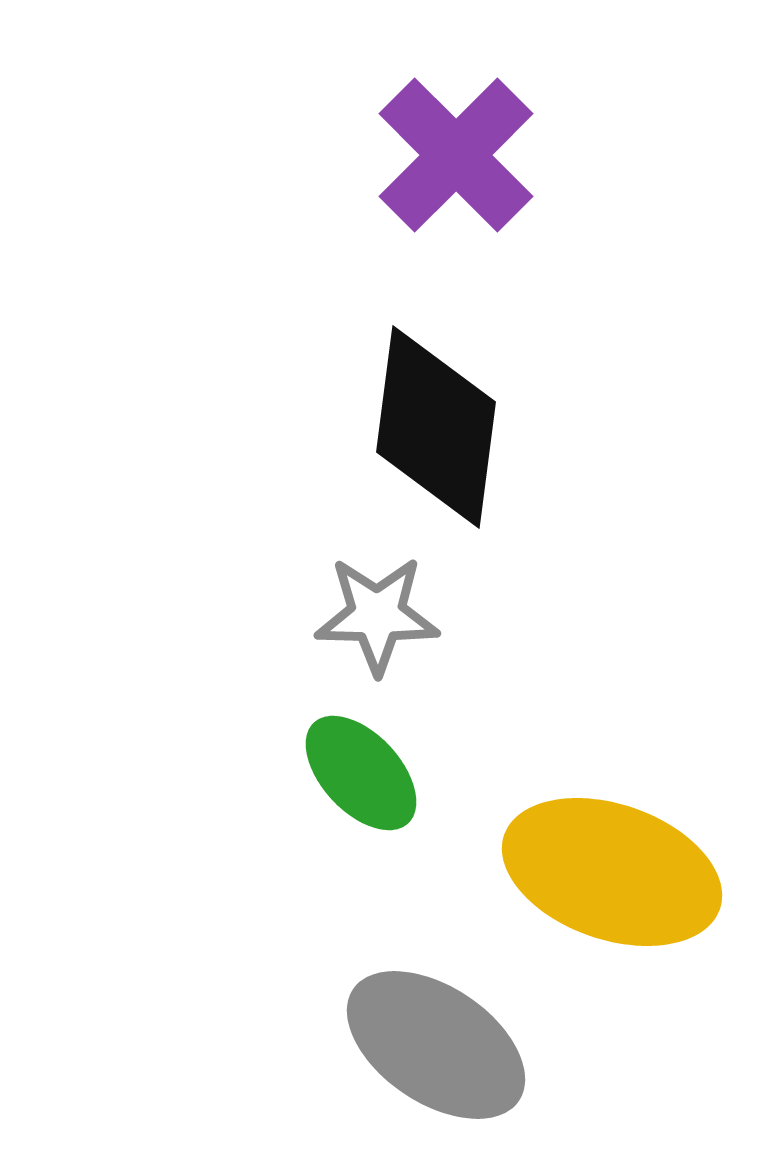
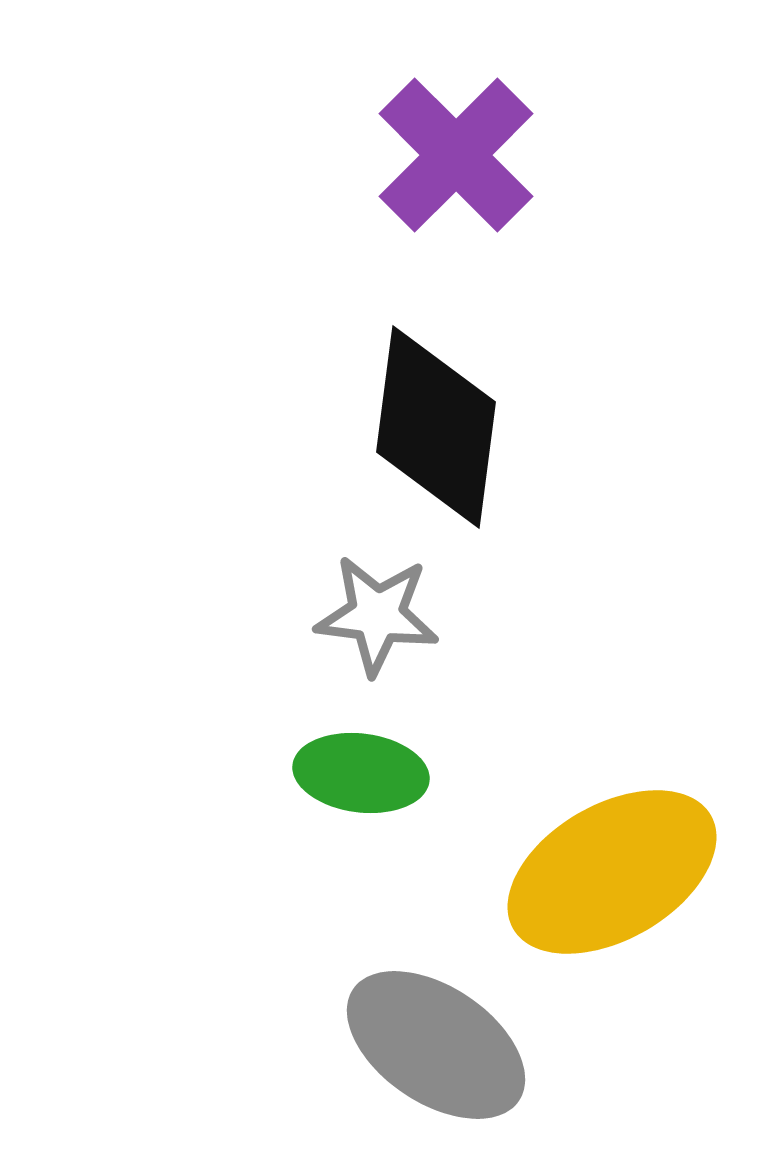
gray star: rotated 6 degrees clockwise
green ellipse: rotated 40 degrees counterclockwise
yellow ellipse: rotated 49 degrees counterclockwise
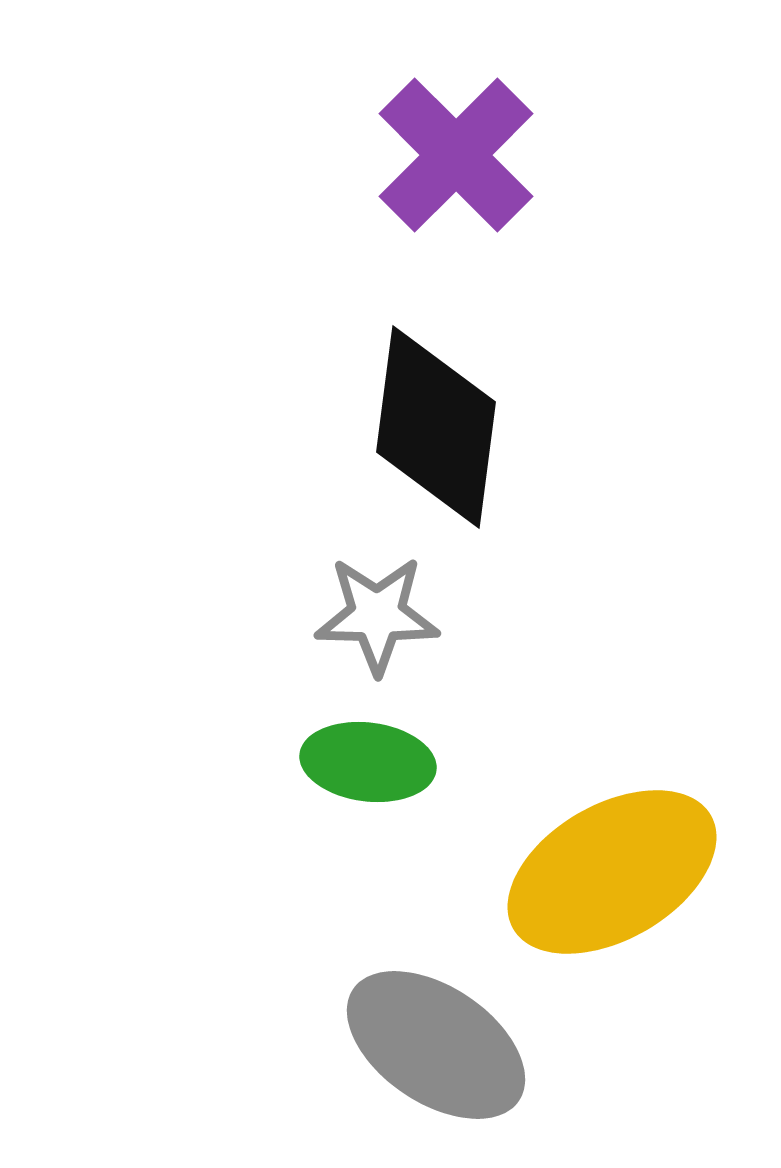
gray star: rotated 6 degrees counterclockwise
green ellipse: moved 7 px right, 11 px up
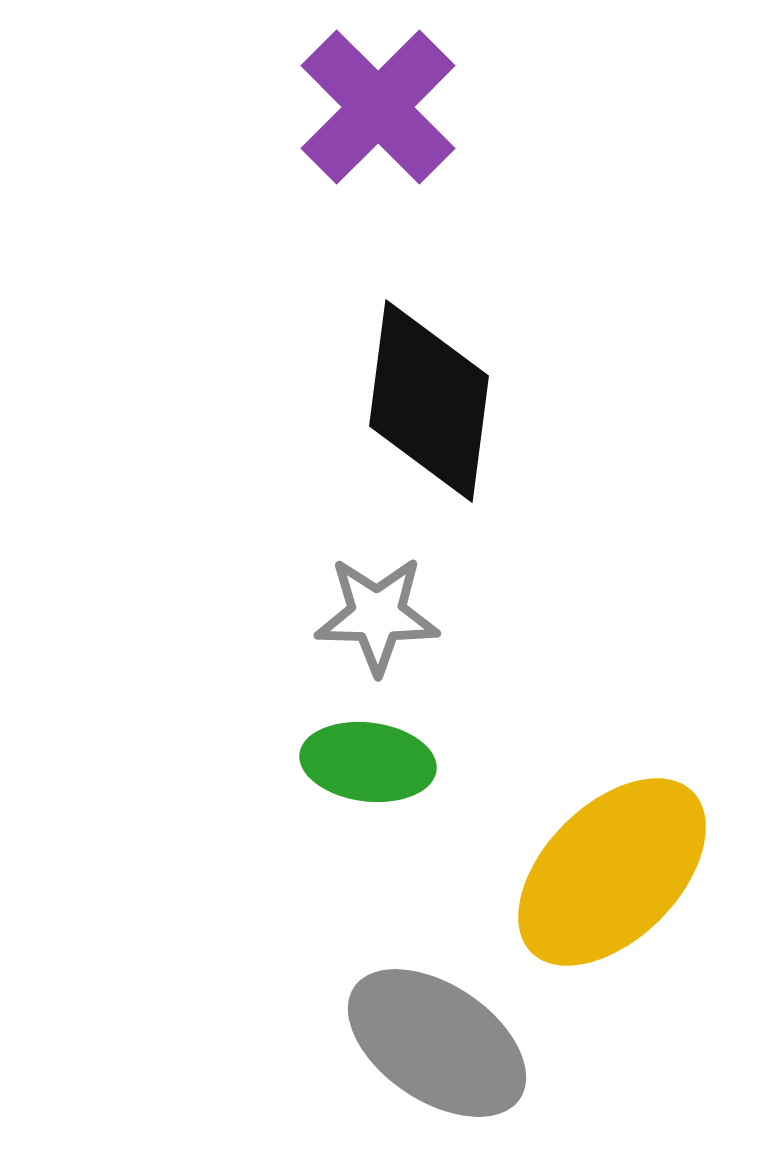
purple cross: moved 78 px left, 48 px up
black diamond: moved 7 px left, 26 px up
yellow ellipse: rotated 15 degrees counterclockwise
gray ellipse: moved 1 px right, 2 px up
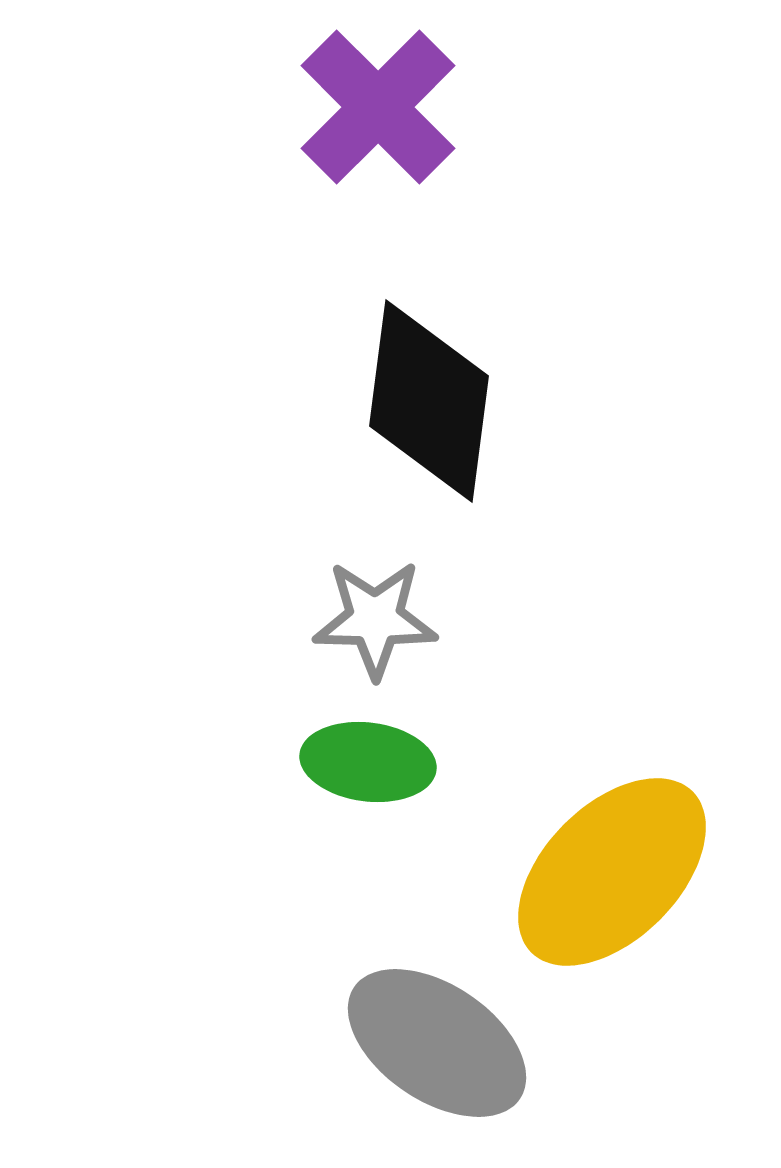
gray star: moved 2 px left, 4 px down
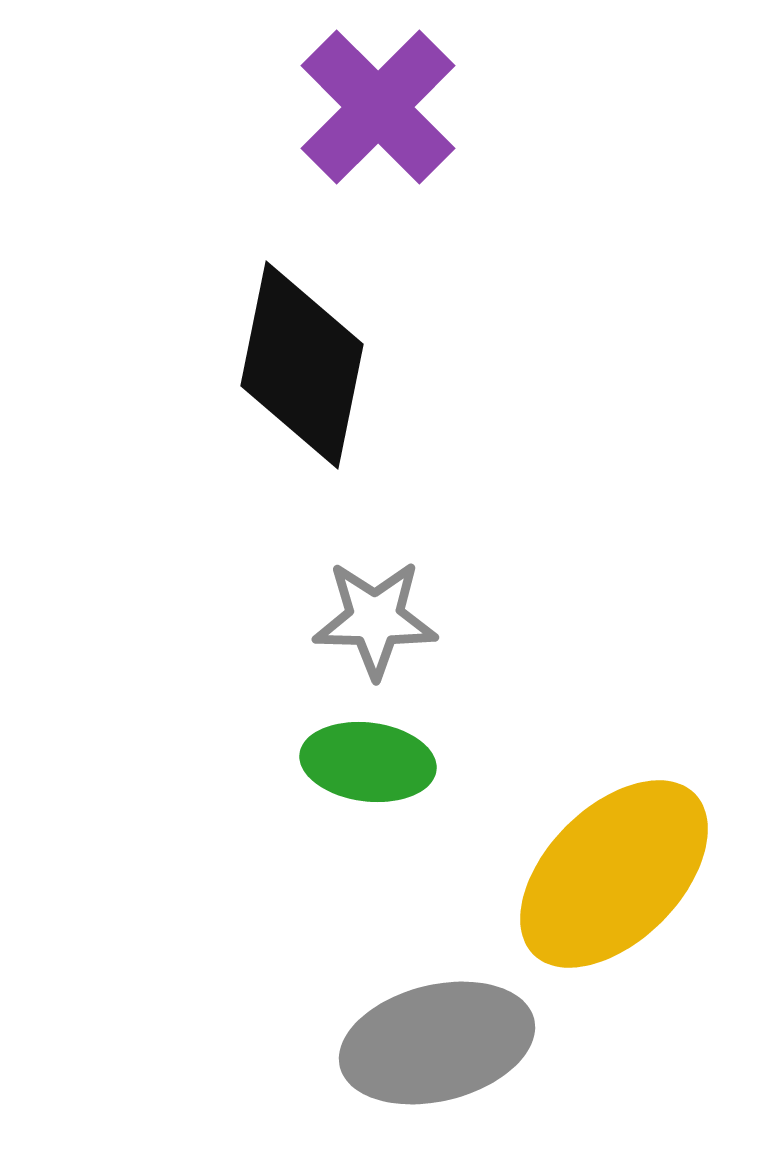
black diamond: moved 127 px left, 36 px up; rotated 4 degrees clockwise
yellow ellipse: moved 2 px right, 2 px down
gray ellipse: rotated 48 degrees counterclockwise
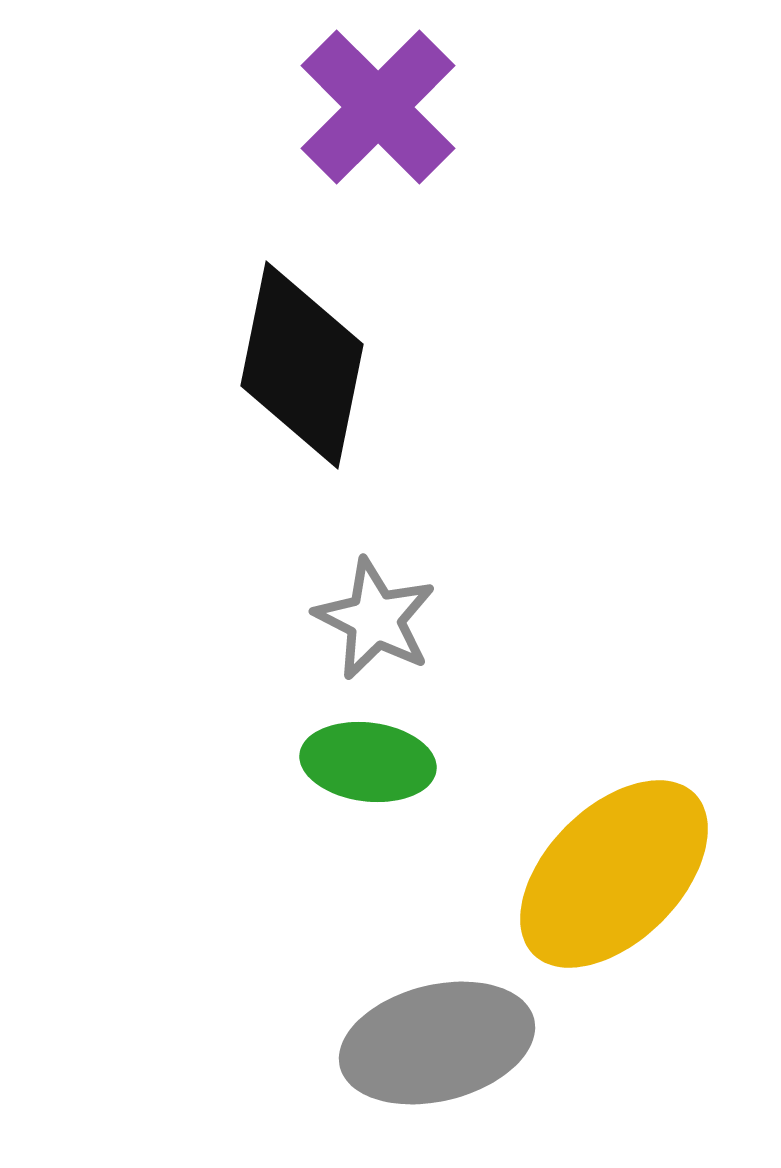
gray star: rotated 26 degrees clockwise
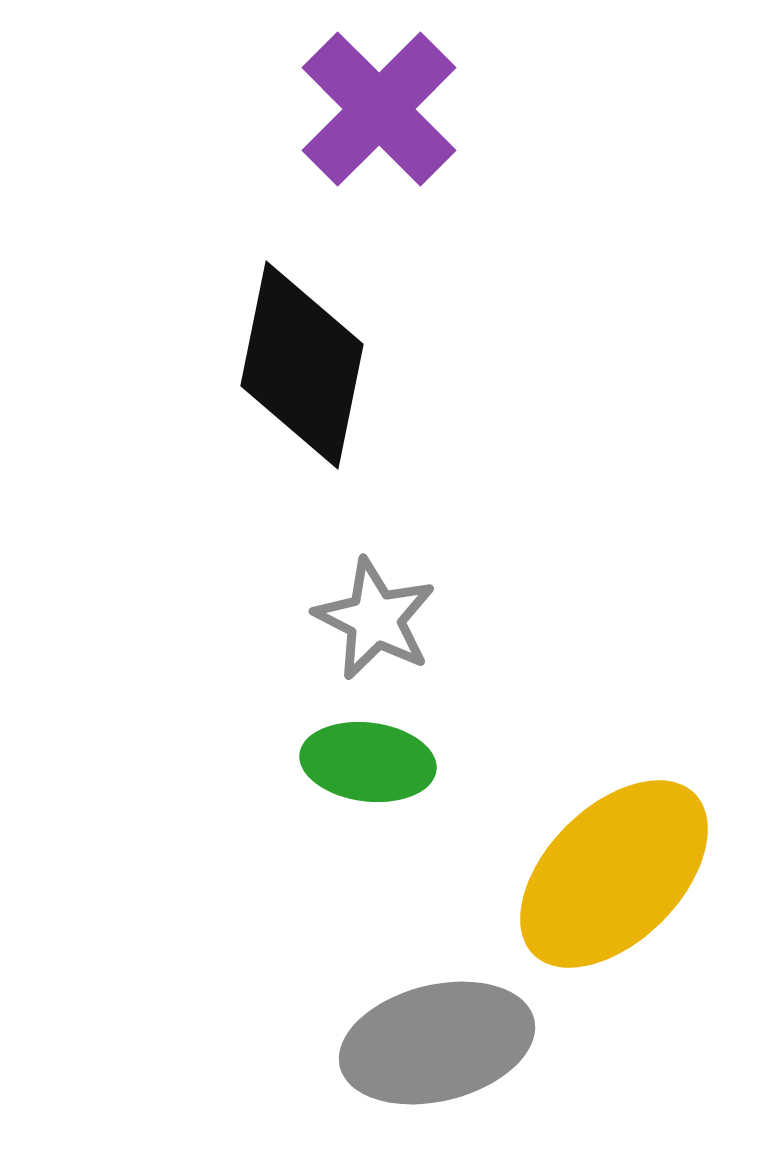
purple cross: moved 1 px right, 2 px down
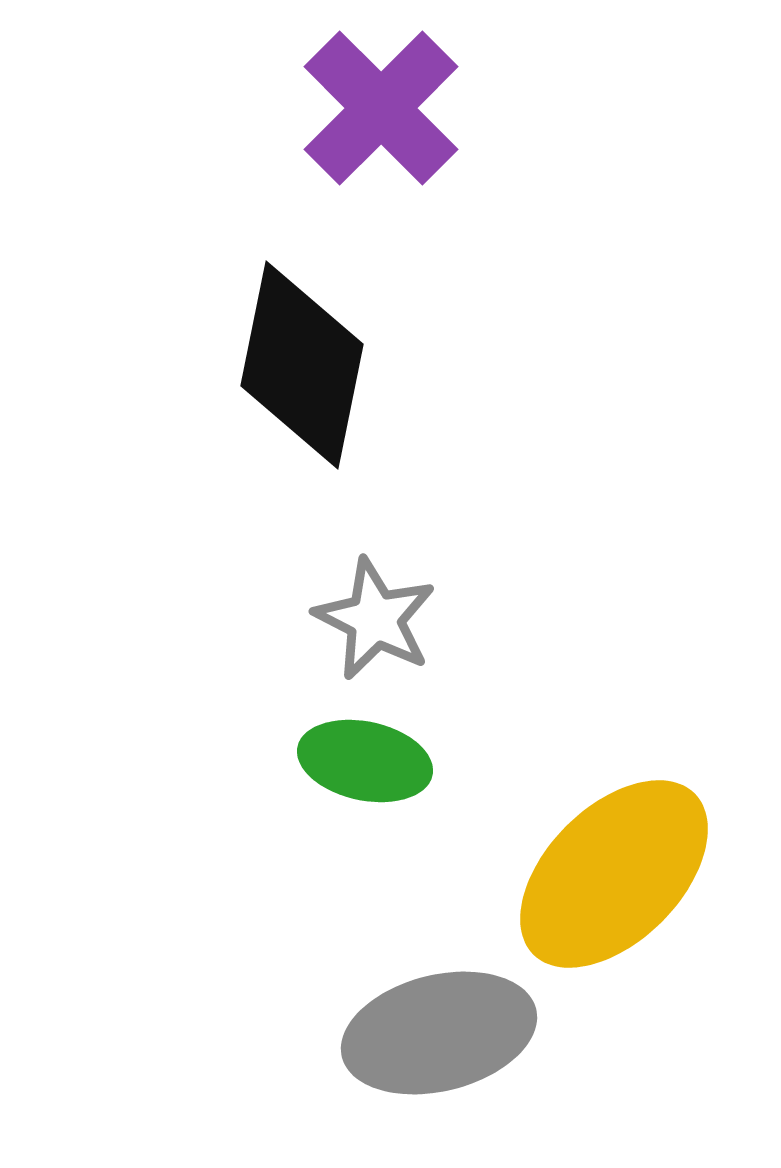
purple cross: moved 2 px right, 1 px up
green ellipse: moved 3 px left, 1 px up; rotated 5 degrees clockwise
gray ellipse: moved 2 px right, 10 px up
